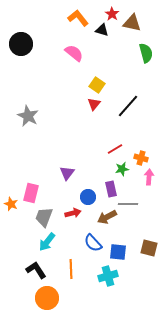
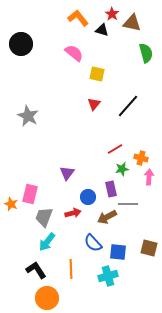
yellow square: moved 11 px up; rotated 21 degrees counterclockwise
pink rectangle: moved 1 px left, 1 px down
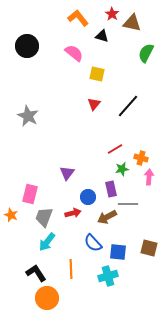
black triangle: moved 6 px down
black circle: moved 6 px right, 2 px down
green semicircle: rotated 138 degrees counterclockwise
orange star: moved 11 px down
black L-shape: moved 3 px down
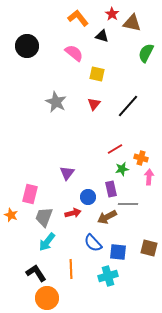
gray star: moved 28 px right, 14 px up
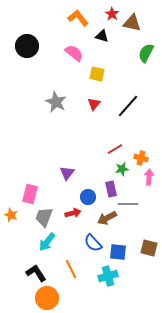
brown arrow: moved 1 px down
orange line: rotated 24 degrees counterclockwise
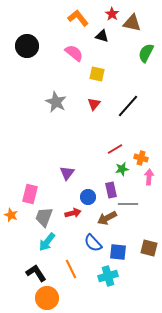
purple rectangle: moved 1 px down
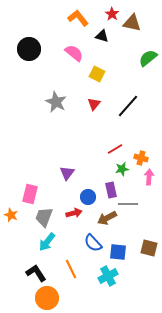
black circle: moved 2 px right, 3 px down
green semicircle: moved 2 px right, 5 px down; rotated 24 degrees clockwise
yellow square: rotated 14 degrees clockwise
red arrow: moved 1 px right
cyan cross: rotated 12 degrees counterclockwise
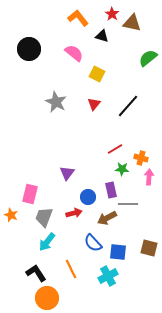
green star: rotated 16 degrees clockwise
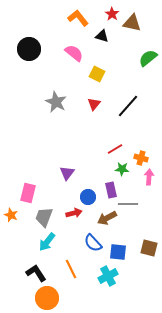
pink rectangle: moved 2 px left, 1 px up
